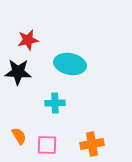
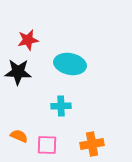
cyan cross: moved 6 px right, 3 px down
orange semicircle: rotated 36 degrees counterclockwise
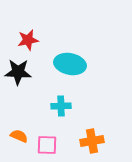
orange cross: moved 3 px up
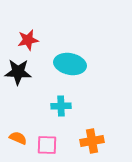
orange semicircle: moved 1 px left, 2 px down
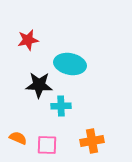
black star: moved 21 px right, 13 px down
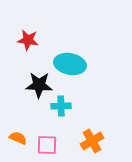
red star: rotated 20 degrees clockwise
orange cross: rotated 20 degrees counterclockwise
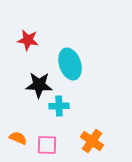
cyan ellipse: rotated 60 degrees clockwise
cyan cross: moved 2 px left
orange cross: rotated 25 degrees counterclockwise
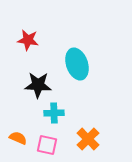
cyan ellipse: moved 7 px right
black star: moved 1 px left
cyan cross: moved 5 px left, 7 px down
orange cross: moved 4 px left, 2 px up; rotated 10 degrees clockwise
pink square: rotated 10 degrees clockwise
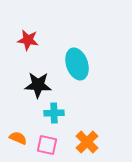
orange cross: moved 1 px left, 3 px down
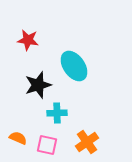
cyan ellipse: moved 3 px left, 2 px down; rotated 16 degrees counterclockwise
black star: rotated 20 degrees counterclockwise
cyan cross: moved 3 px right
orange cross: rotated 10 degrees clockwise
